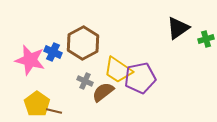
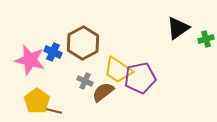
yellow pentagon: moved 3 px up
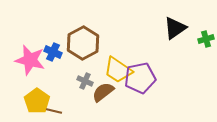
black triangle: moved 3 px left
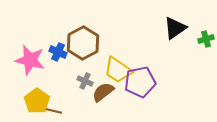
blue cross: moved 5 px right
purple pentagon: moved 4 px down
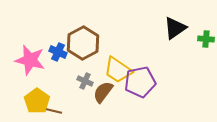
green cross: rotated 21 degrees clockwise
brown semicircle: rotated 15 degrees counterclockwise
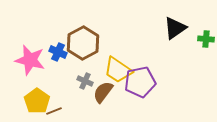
brown line: rotated 35 degrees counterclockwise
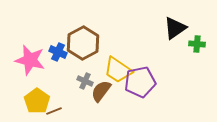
green cross: moved 9 px left, 5 px down
brown semicircle: moved 2 px left, 1 px up
